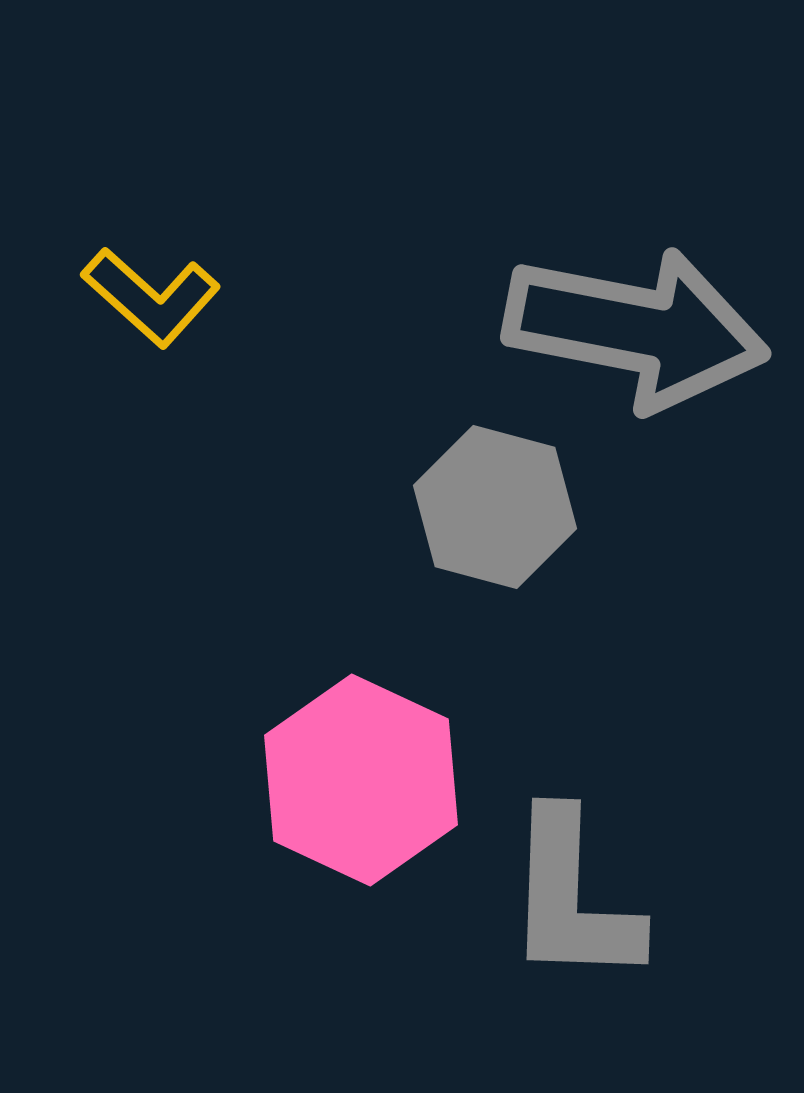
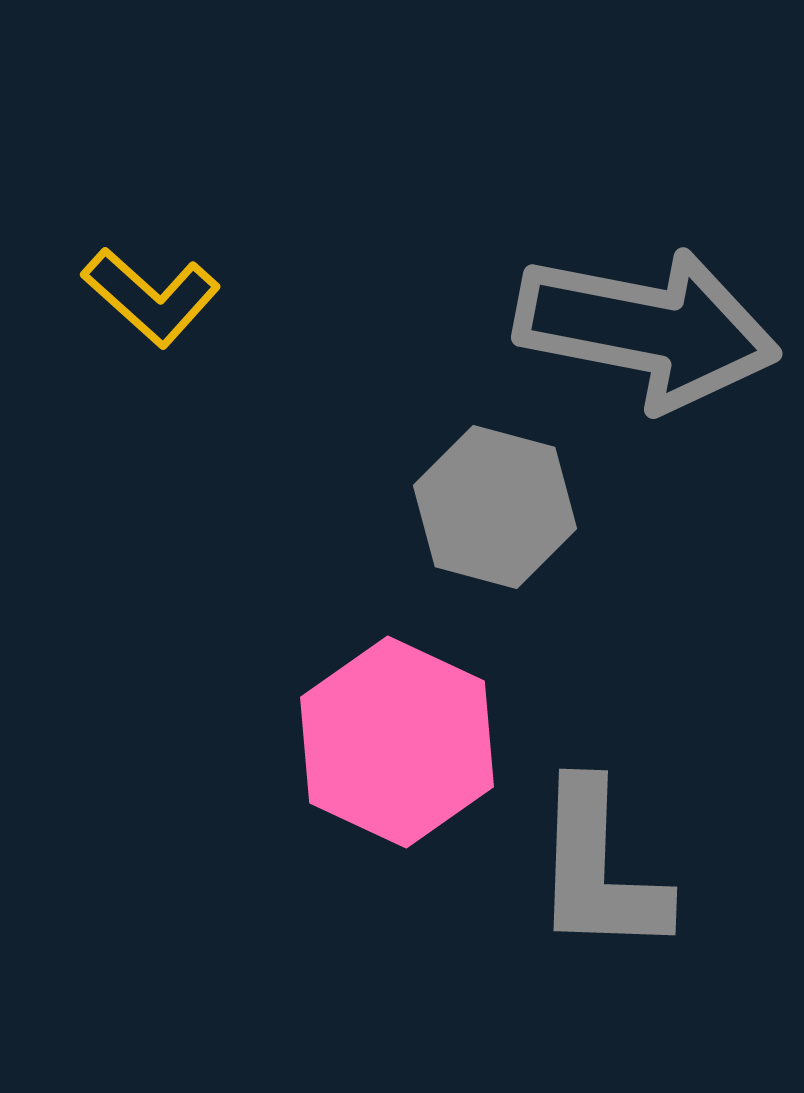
gray arrow: moved 11 px right
pink hexagon: moved 36 px right, 38 px up
gray L-shape: moved 27 px right, 29 px up
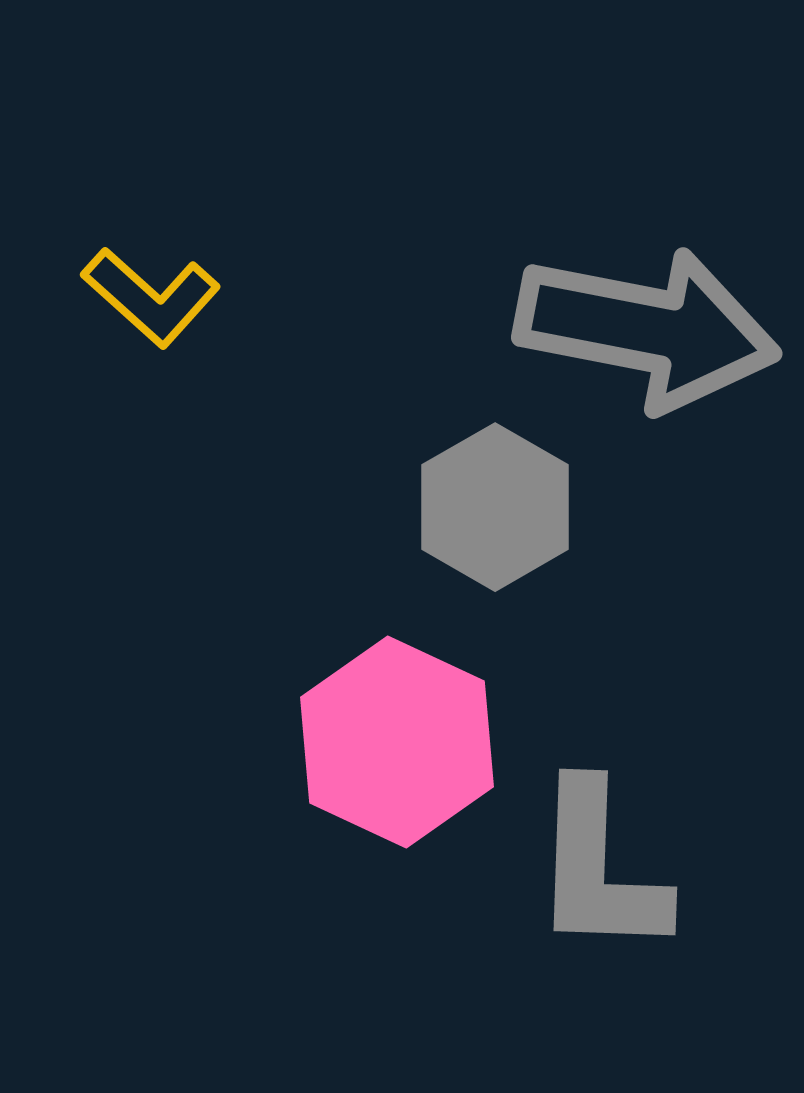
gray hexagon: rotated 15 degrees clockwise
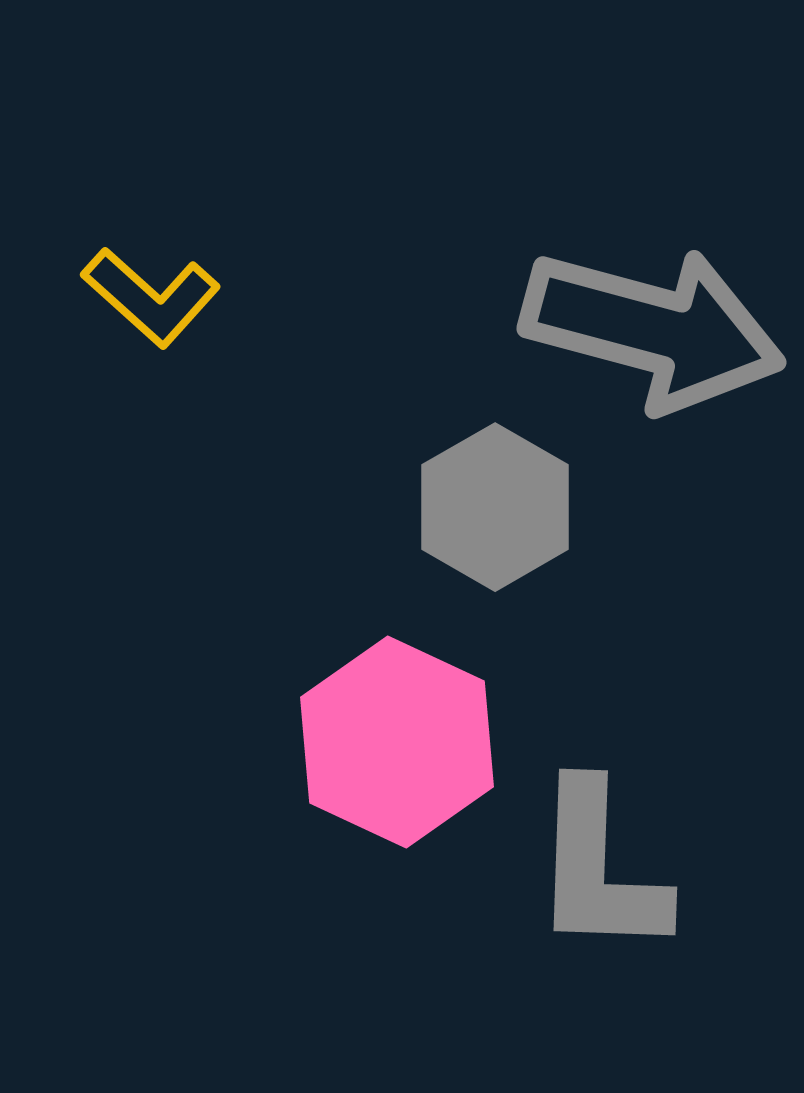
gray arrow: moved 6 px right; rotated 4 degrees clockwise
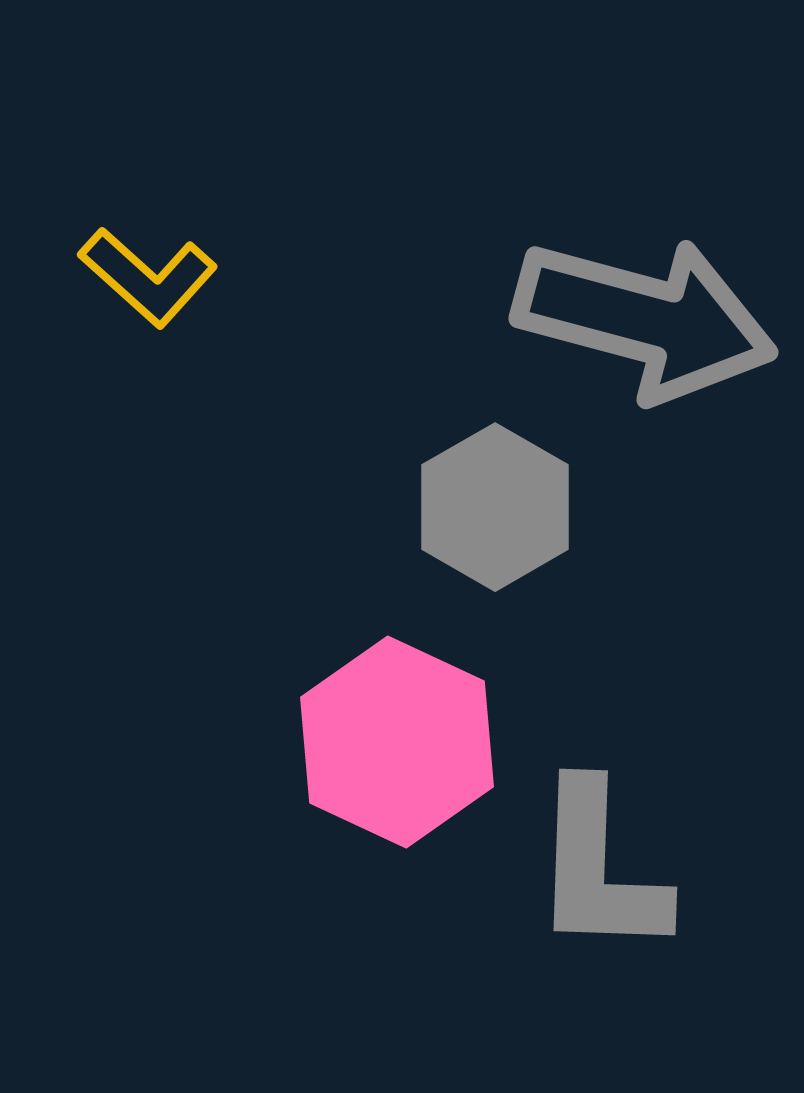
yellow L-shape: moved 3 px left, 20 px up
gray arrow: moved 8 px left, 10 px up
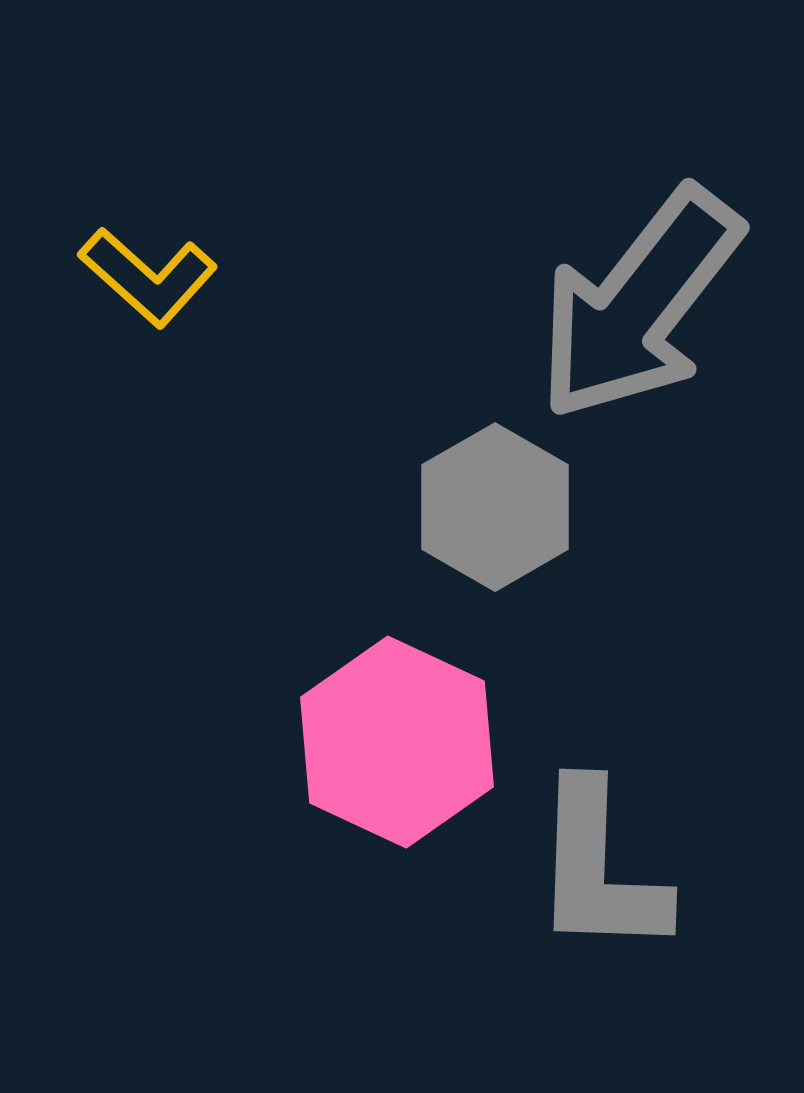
gray arrow: moved 6 px left, 15 px up; rotated 113 degrees clockwise
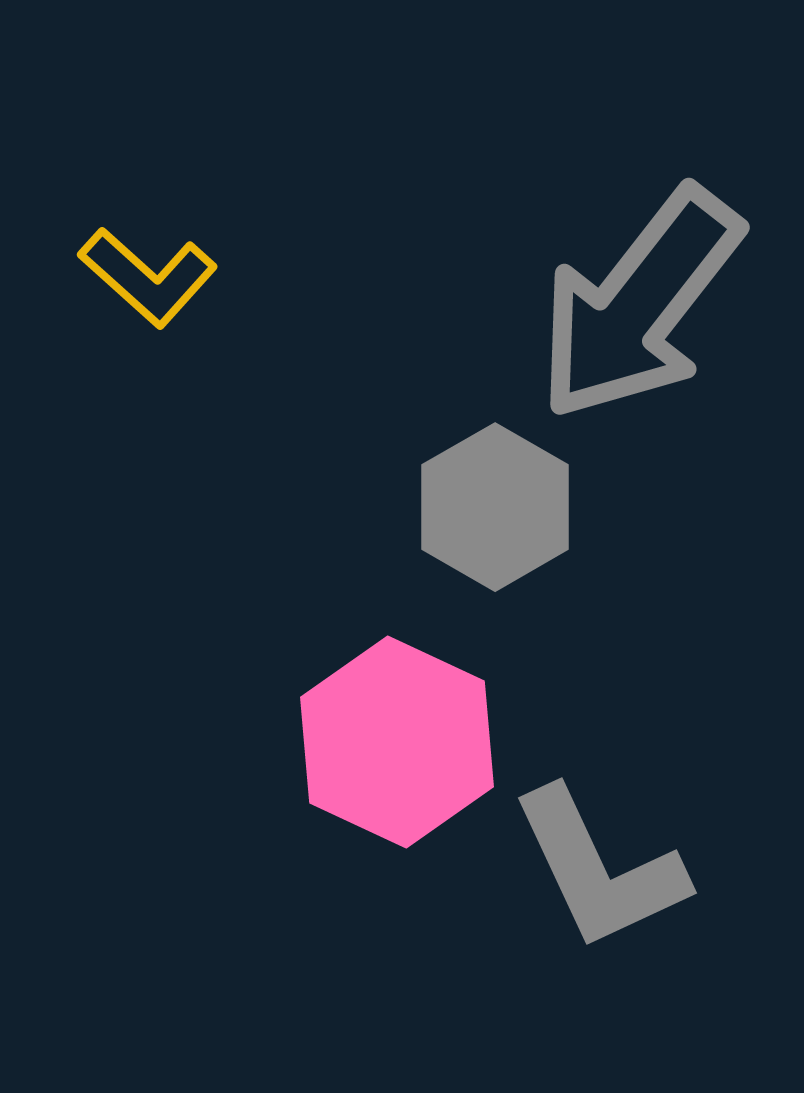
gray L-shape: rotated 27 degrees counterclockwise
